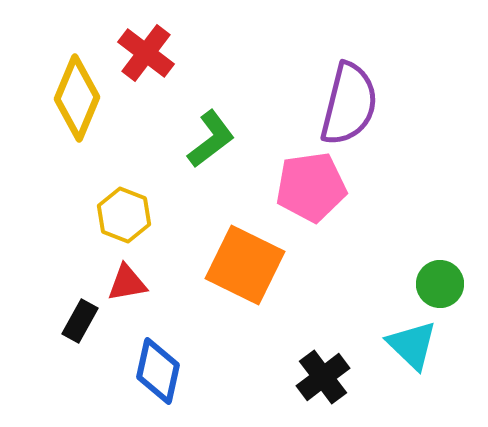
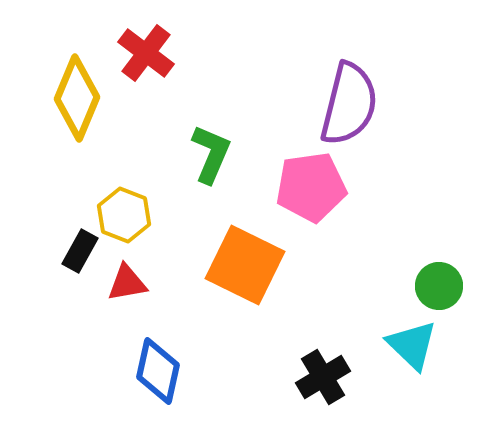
green L-shape: moved 15 px down; rotated 30 degrees counterclockwise
green circle: moved 1 px left, 2 px down
black rectangle: moved 70 px up
black cross: rotated 6 degrees clockwise
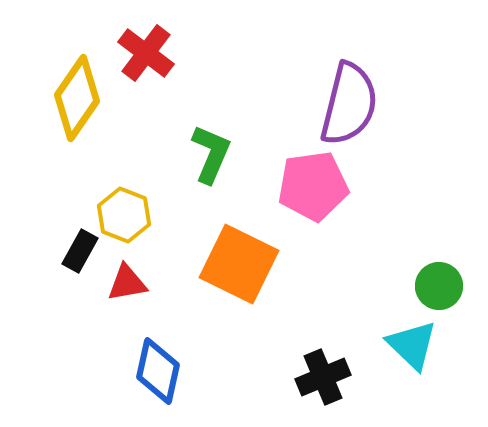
yellow diamond: rotated 12 degrees clockwise
pink pentagon: moved 2 px right, 1 px up
orange square: moved 6 px left, 1 px up
black cross: rotated 8 degrees clockwise
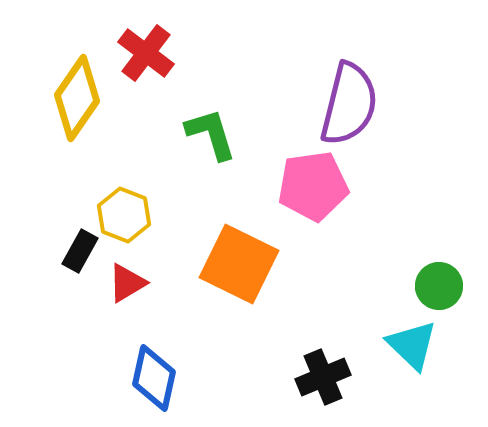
green L-shape: moved 20 px up; rotated 40 degrees counterclockwise
red triangle: rotated 21 degrees counterclockwise
blue diamond: moved 4 px left, 7 px down
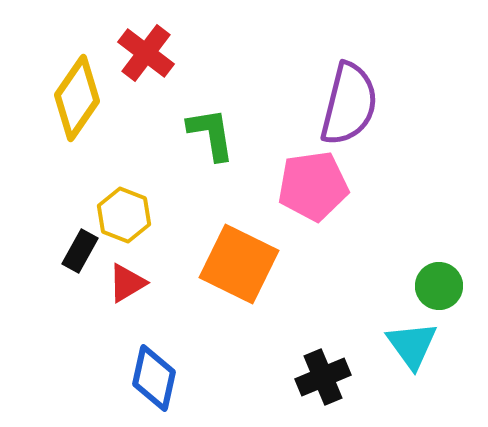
green L-shape: rotated 8 degrees clockwise
cyan triangle: rotated 10 degrees clockwise
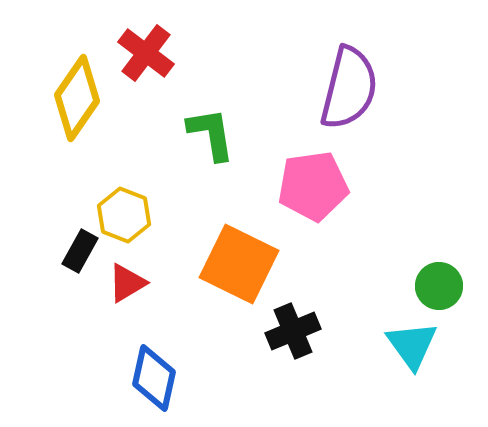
purple semicircle: moved 16 px up
black cross: moved 30 px left, 46 px up
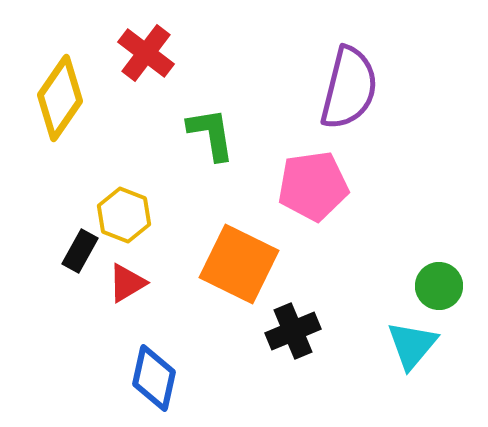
yellow diamond: moved 17 px left
cyan triangle: rotated 16 degrees clockwise
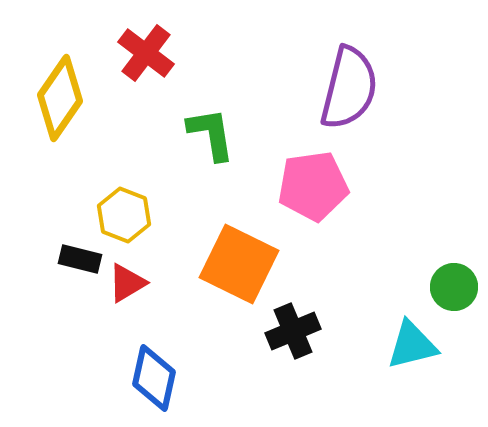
black rectangle: moved 8 px down; rotated 75 degrees clockwise
green circle: moved 15 px right, 1 px down
cyan triangle: rotated 36 degrees clockwise
